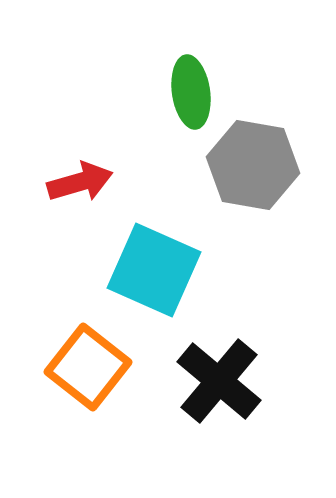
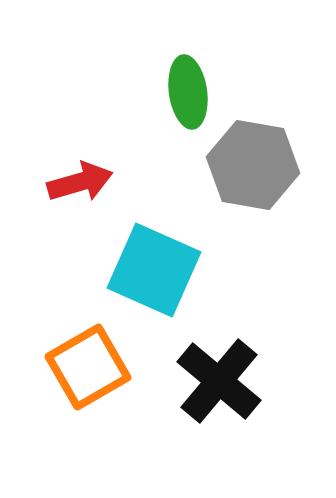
green ellipse: moved 3 px left
orange square: rotated 22 degrees clockwise
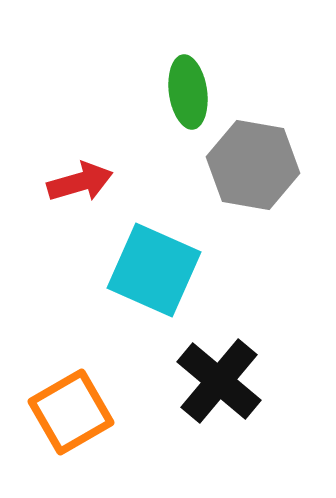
orange square: moved 17 px left, 45 px down
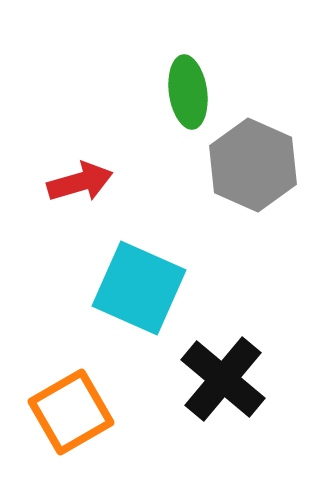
gray hexagon: rotated 14 degrees clockwise
cyan square: moved 15 px left, 18 px down
black cross: moved 4 px right, 2 px up
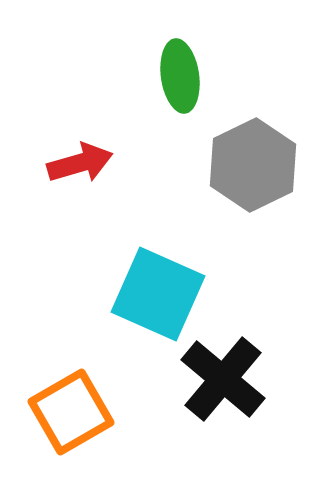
green ellipse: moved 8 px left, 16 px up
gray hexagon: rotated 10 degrees clockwise
red arrow: moved 19 px up
cyan square: moved 19 px right, 6 px down
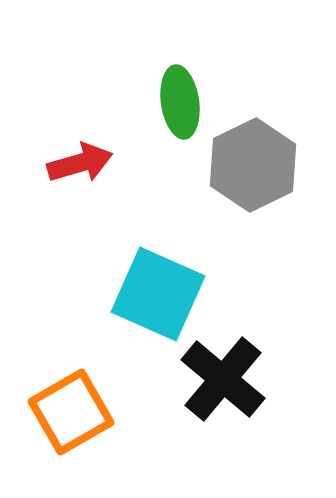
green ellipse: moved 26 px down
